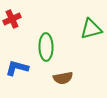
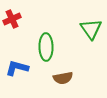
green triangle: rotated 50 degrees counterclockwise
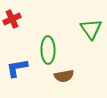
green ellipse: moved 2 px right, 3 px down
blue L-shape: rotated 25 degrees counterclockwise
brown semicircle: moved 1 px right, 2 px up
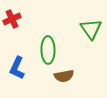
blue L-shape: rotated 55 degrees counterclockwise
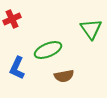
green ellipse: rotated 68 degrees clockwise
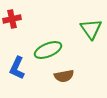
red cross: rotated 12 degrees clockwise
